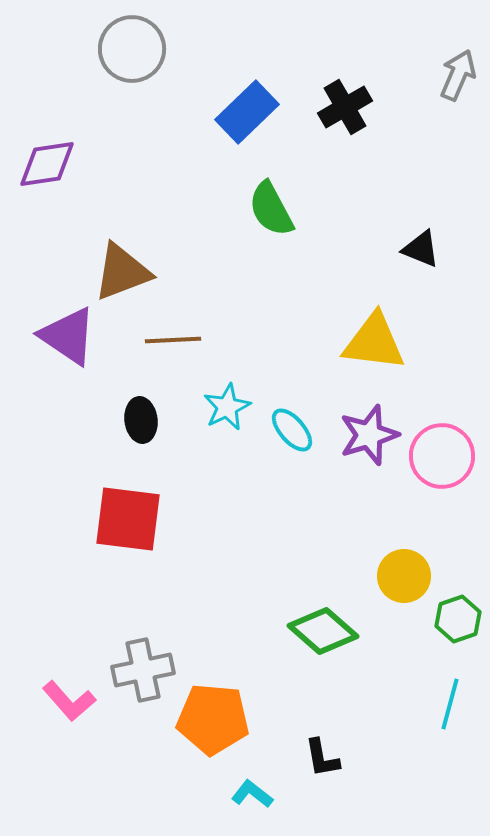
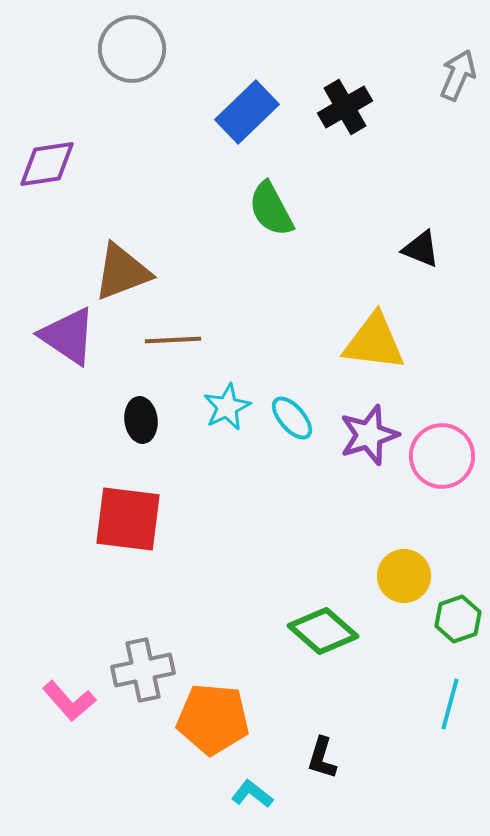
cyan ellipse: moved 12 px up
black L-shape: rotated 27 degrees clockwise
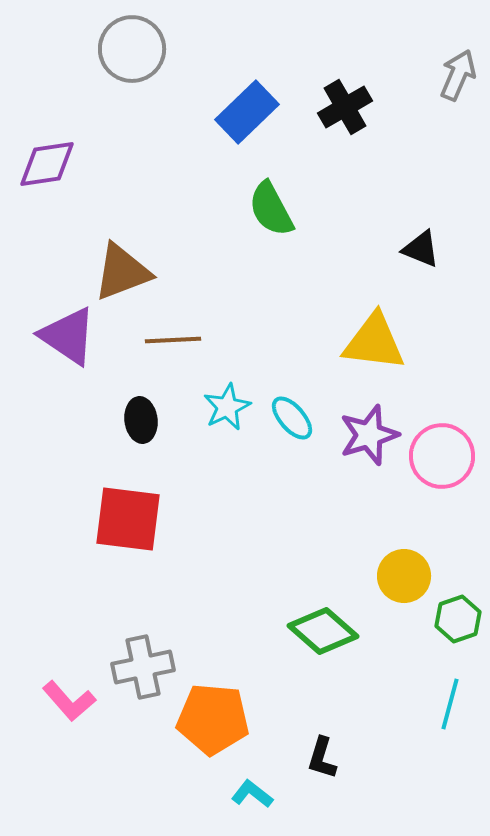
gray cross: moved 3 px up
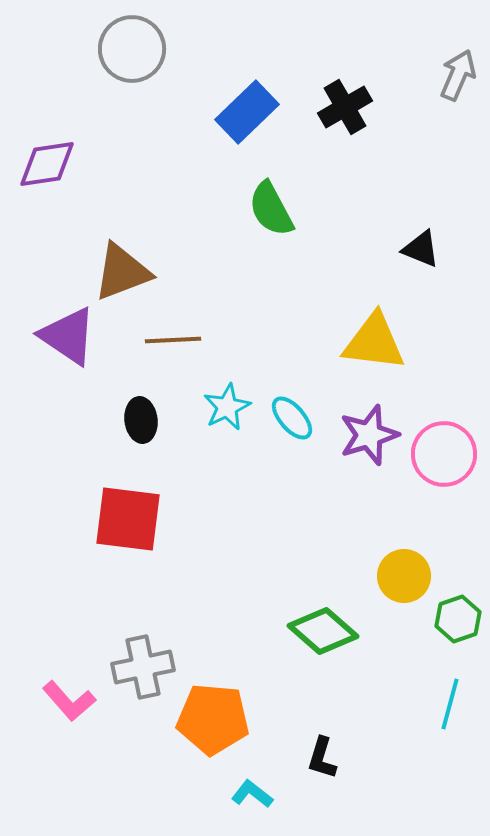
pink circle: moved 2 px right, 2 px up
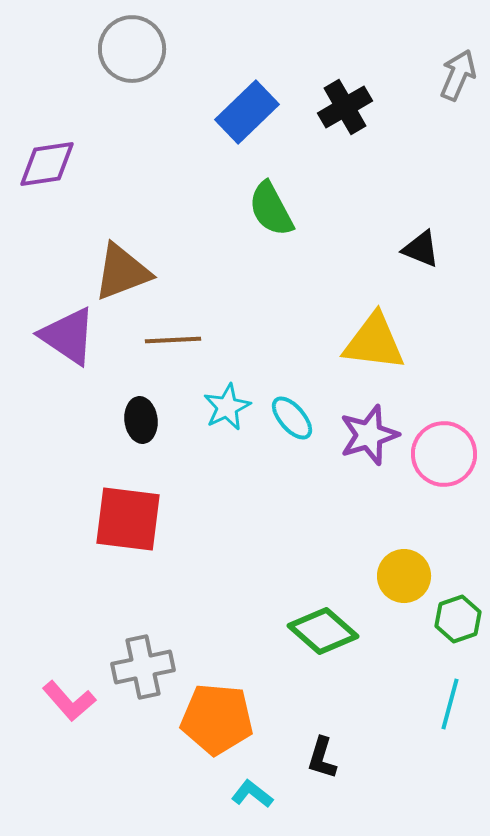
orange pentagon: moved 4 px right
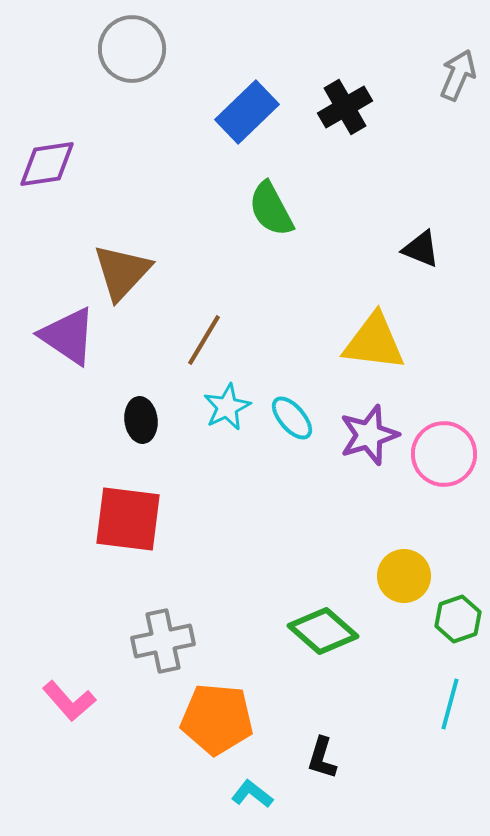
brown triangle: rotated 26 degrees counterclockwise
brown line: moved 31 px right; rotated 56 degrees counterclockwise
gray cross: moved 20 px right, 26 px up
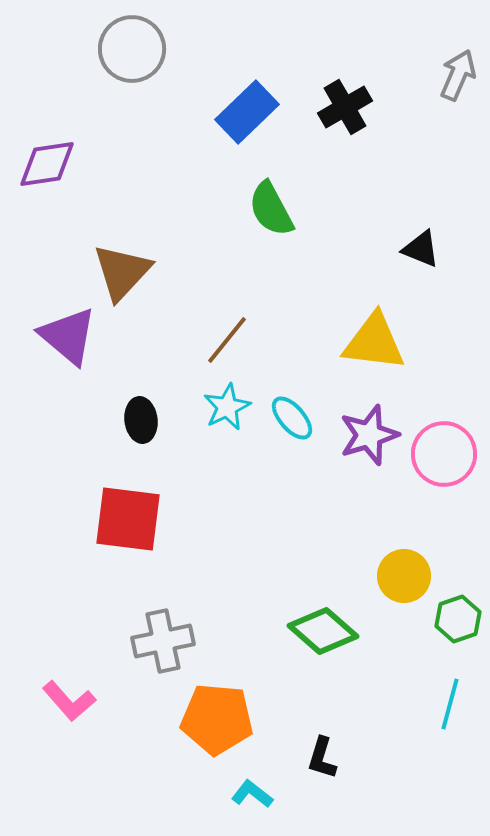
purple triangle: rotated 6 degrees clockwise
brown line: moved 23 px right; rotated 8 degrees clockwise
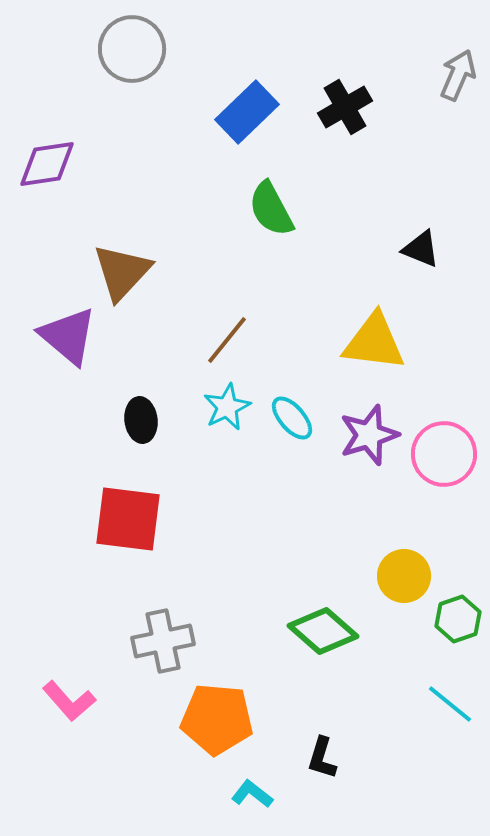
cyan line: rotated 66 degrees counterclockwise
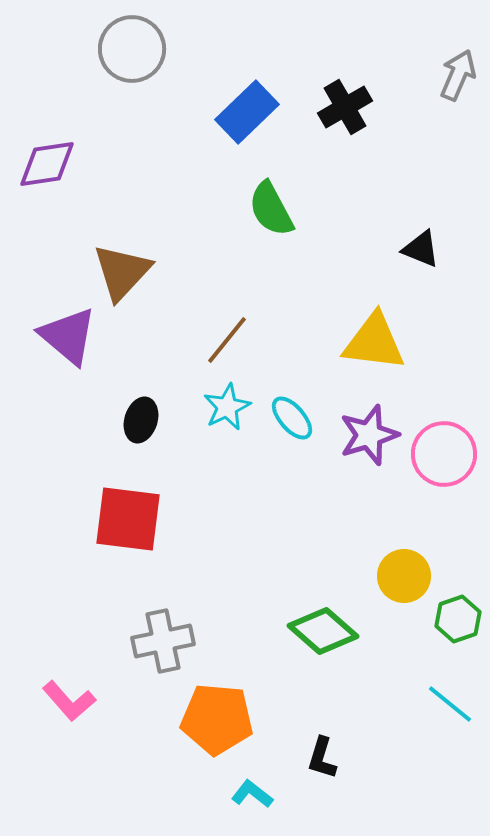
black ellipse: rotated 24 degrees clockwise
